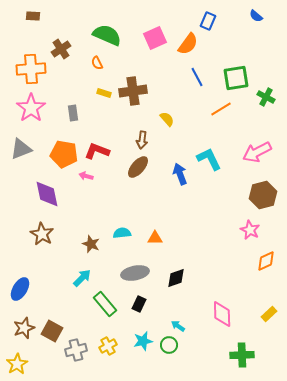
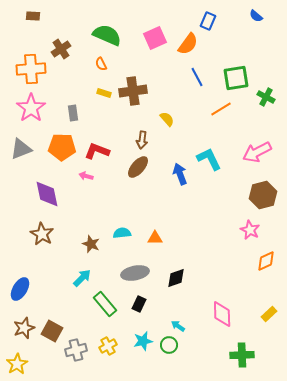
orange semicircle at (97, 63): moved 4 px right, 1 px down
orange pentagon at (64, 154): moved 2 px left, 7 px up; rotated 8 degrees counterclockwise
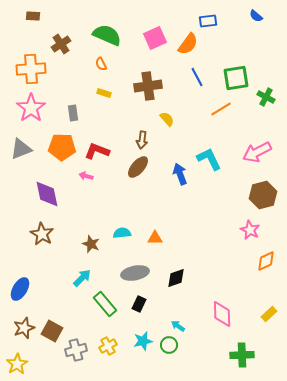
blue rectangle at (208, 21): rotated 60 degrees clockwise
brown cross at (61, 49): moved 5 px up
brown cross at (133, 91): moved 15 px right, 5 px up
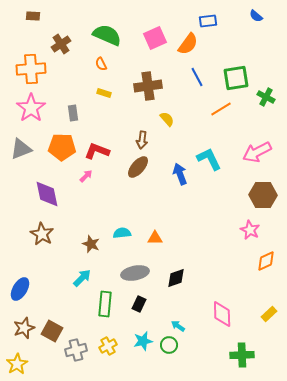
pink arrow at (86, 176): rotated 120 degrees clockwise
brown hexagon at (263, 195): rotated 16 degrees clockwise
green rectangle at (105, 304): rotated 45 degrees clockwise
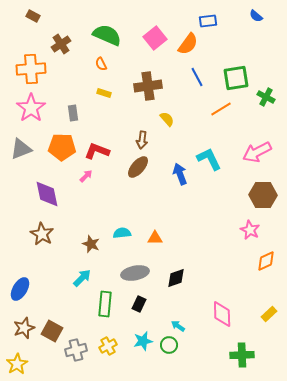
brown rectangle at (33, 16): rotated 24 degrees clockwise
pink square at (155, 38): rotated 15 degrees counterclockwise
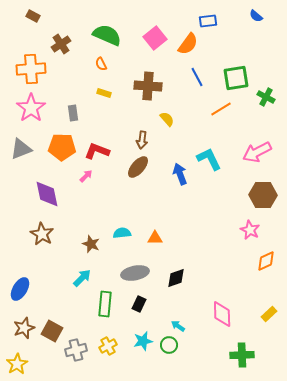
brown cross at (148, 86): rotated 12 degrees clockwise
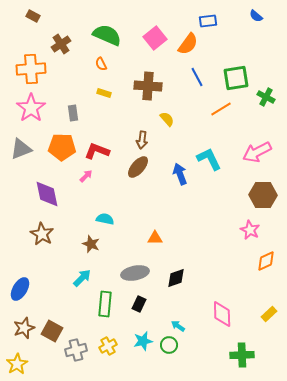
cyan semicircle at (122, 233): moved 17 px left, 14 px up; rotated 18 degrees clockwise
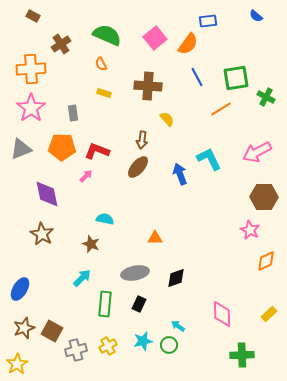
brown hexagon at (263, 195): moved 1 px right, 2 px down
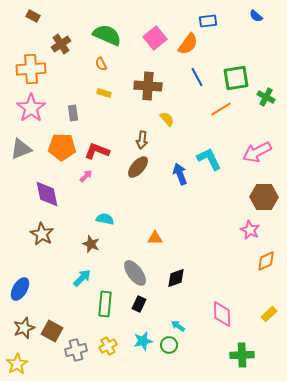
gray ellipse at (135, 273): rotated 64 degrees clockwise
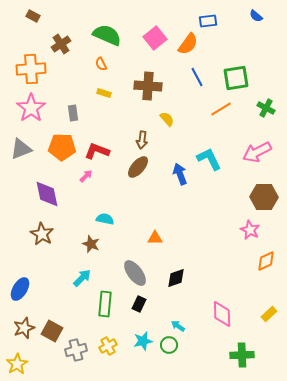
green cross at (266, 97): moved 11 px down
